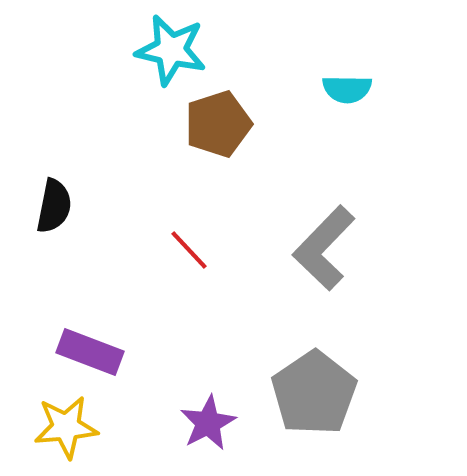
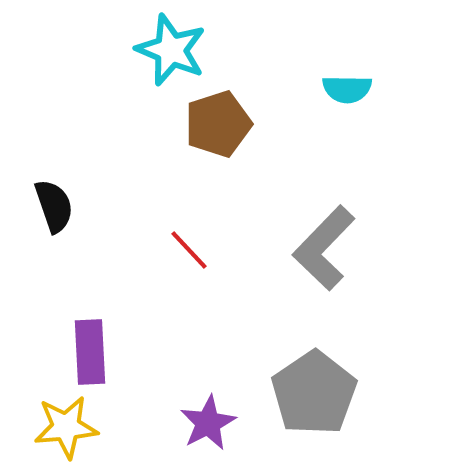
cyan star: rotated 10 degrees clockwise
black semicircle: rotated 30 degrees counterclockwise
purple rectangle: rotated 66 degrees clockwise
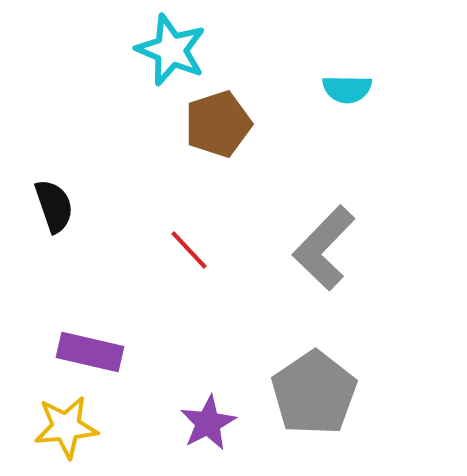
purple rectangle: rotated 74 degrees counterclockwise
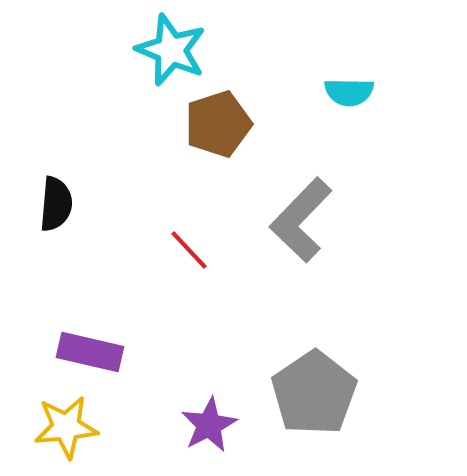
cyan semicircle: moved 2 px right, 3 px down
black semicircle: moved 2 px right, 2 px up; rotated 24 degrees clockwise
gray L-shape: moved 23 px left, 28 px up
purple star: moved 1 px right, 2 px down
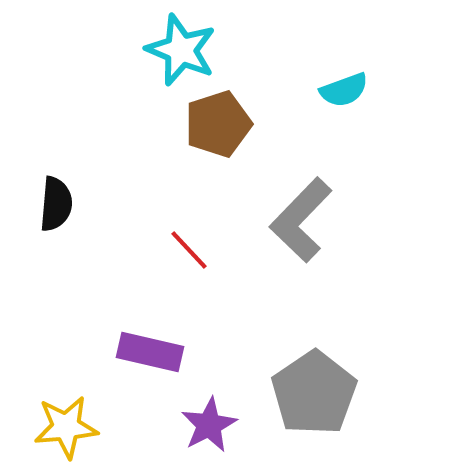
cyan star: moved 10 px right
cyan semicircle: moved 5 px left, 2 px up; rotated 21 degrees counterclockwise
purple rectangle: moved 60 px right
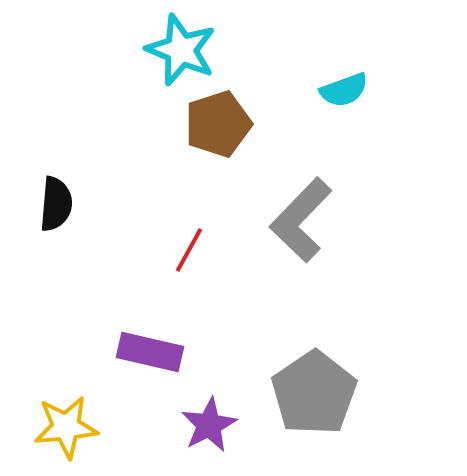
red line: rotated 72 degrees clockwise
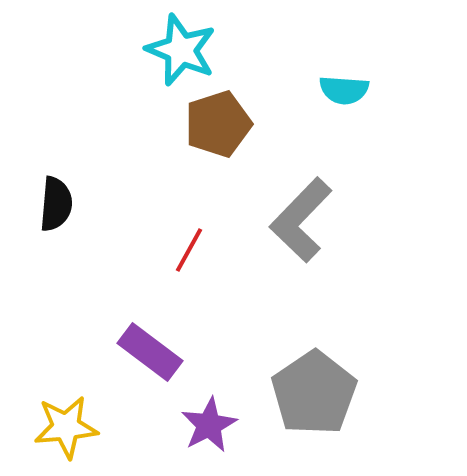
cyan semicircle: rotated 24 degrees clockwise
purple rectangle: rotated 24 degrees clockwise
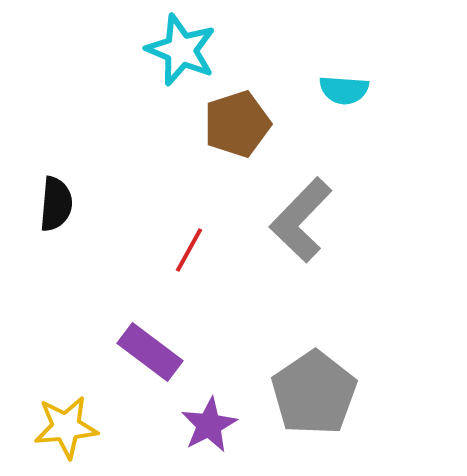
brown pentagon: moved 19 px right
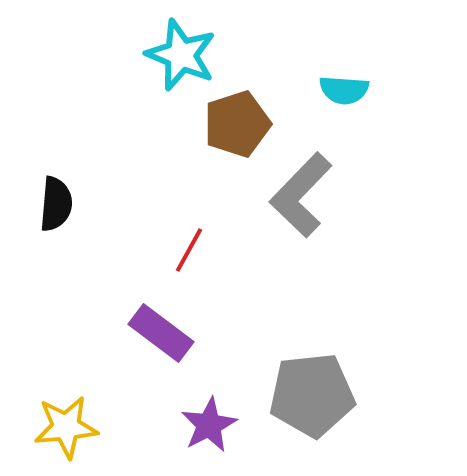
cyan star: moved 5 px down
gray L-shape: moved 25 px up
purple rectangle: moved 11 px right, 19 px up
gray pentagon: moved 2 px left, 2 px down; rotated 28 degrees clockwise
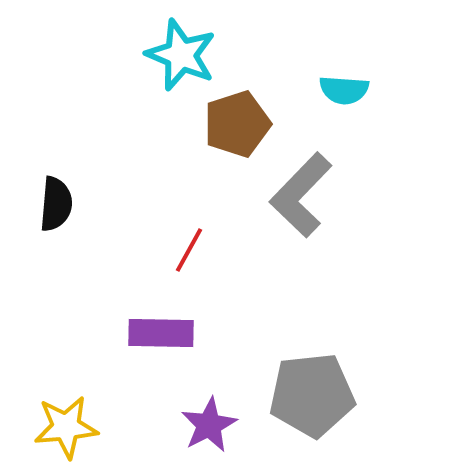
purple rectangle: rotated 36 degrees counterclockwise
